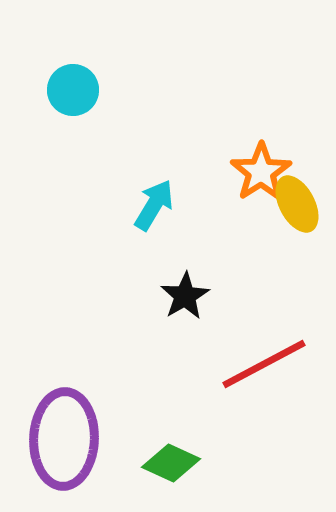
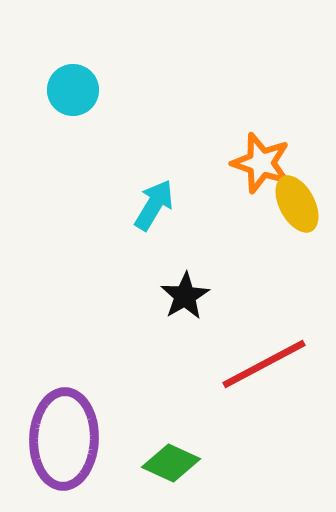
orange star: moved 9 px up; rotated 20 degrees counterclockwise
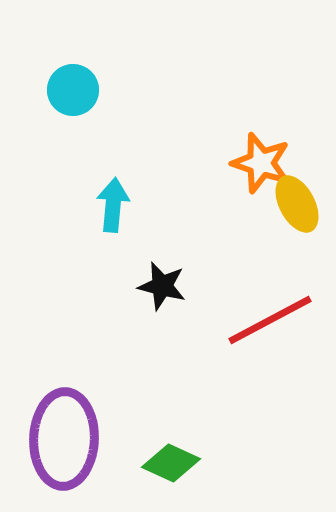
cyan arrow: moved 41 px left; rotated 26 degrees counterclockwise
black star: moved 23 px left, 10 px up; rotated 27 degrees counterclockwise
red line: moved 6 px right, 44 px up
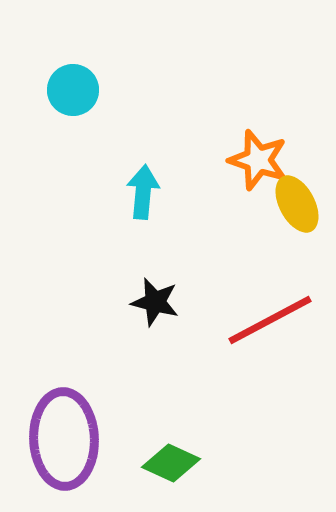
orange star: moved 3 px left, 3 px up
cyan arrow: moved 30 px right, 13 px up
black star: moved 7 px left, 16 px down
purple ellipse: rotated 4 degrees counterclockwise
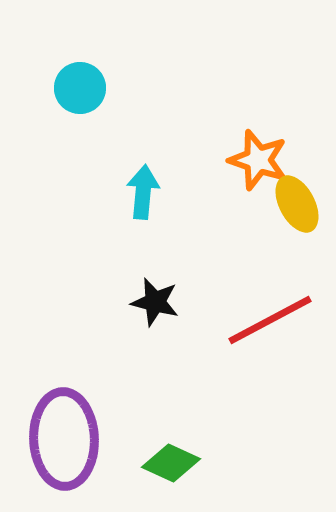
cyan circle: moved 7 px right, 2 px up
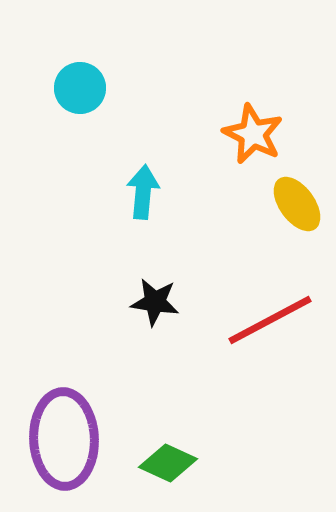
orange star: moved 5 px left, 26 px up; rotated 8 degrees clockwise
yellow ellipse: rotated 8 degrees counterclockwise
black star: rotated 6 degrees counterclockwise
green diamond: moved 3 px left
